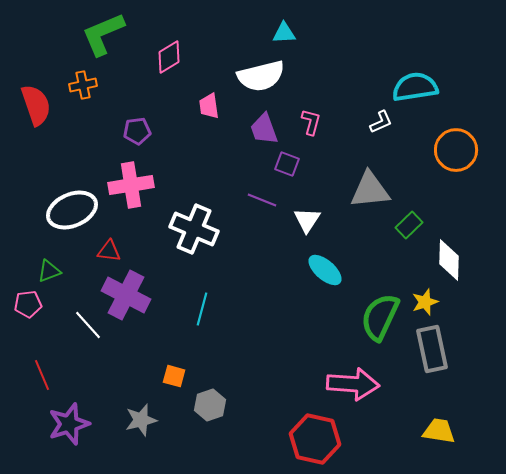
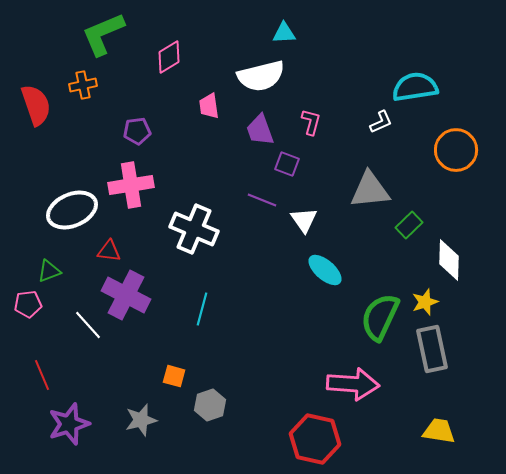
purple trapezoid: moved 4 px left, 1 px down
white triangle: moved 3 px left; rotated 8 degrees counterclockwise
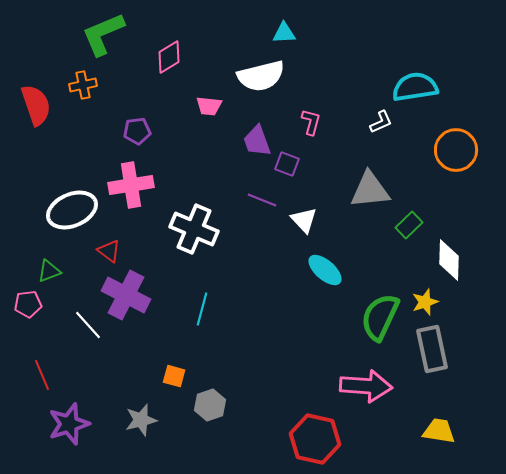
pink trapezoid: rotated 76 degrees counterclockwise
purple trapezoid: moved 3 px left, 11 px down
white triangle: rotated 8 degrees counterclockwise
red triangle: rotated 30 degrees clockwise
pink arrow: moved 13 px right, 2 px down
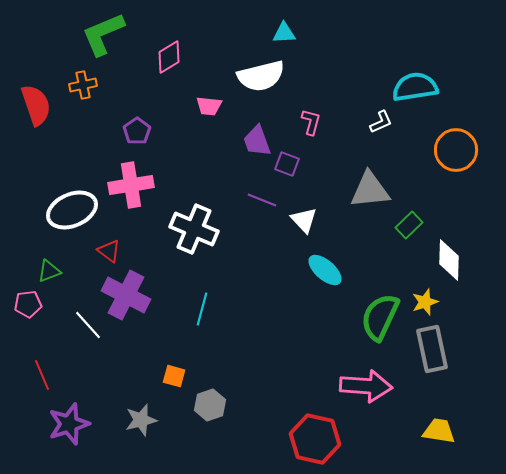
purple pentagon: rotated 28 degrees counterclockwise
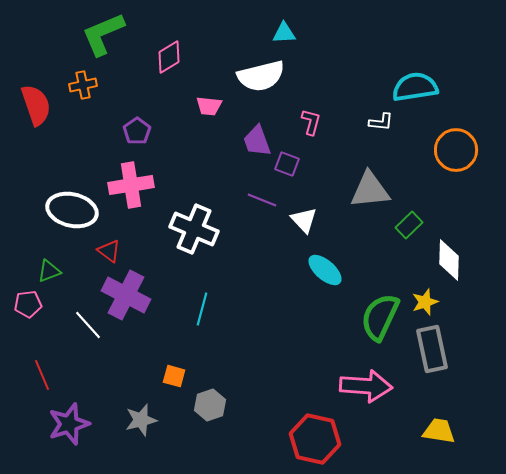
white L-shape: rotated 30 degrees clockwise
white ellipse: rotated 36 degrees clockwise
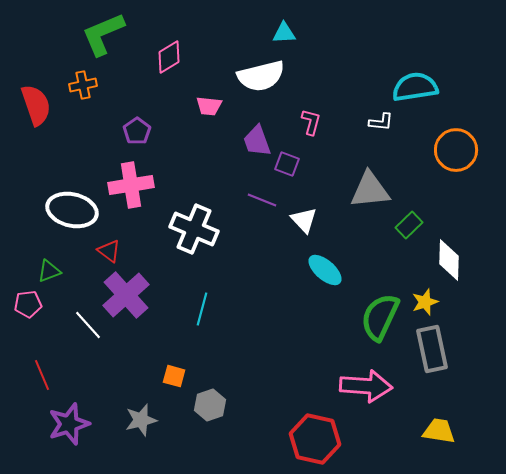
purple cross: rotated 21 degrees clockwise
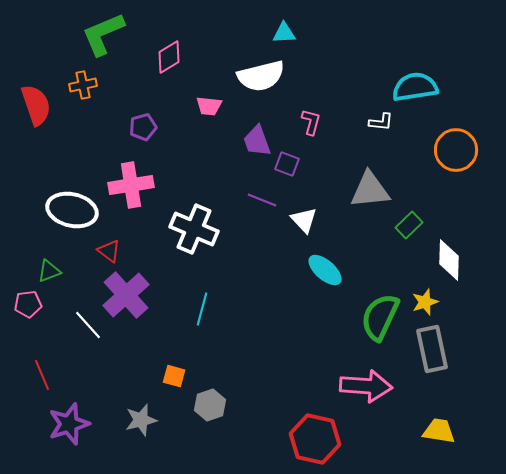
purple pentagon: moved 6 px right, 4 px up; rotated 20 degrees clockwise
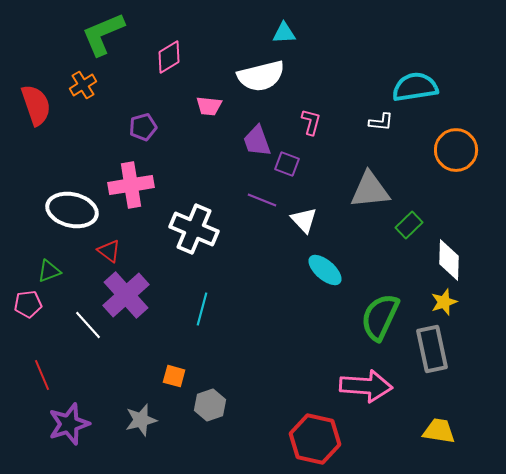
orange cross: rotated 20 degrees counterclockwise
yellow star: moved 19 px right
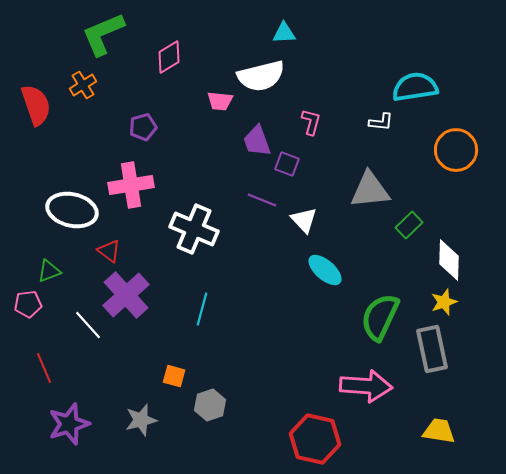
pink trapezoid: moved 11 px right, 5 px up
red line: moved 2 px right, 7 px up
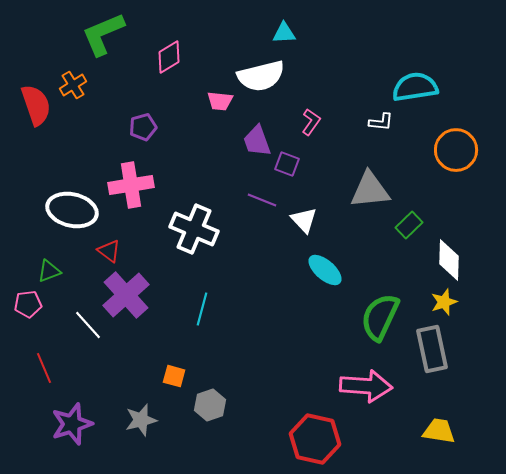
orange cross: moved 10 px left
pink L-shape: rotated 20 degrees clockwise
purple star: moved 3 px right
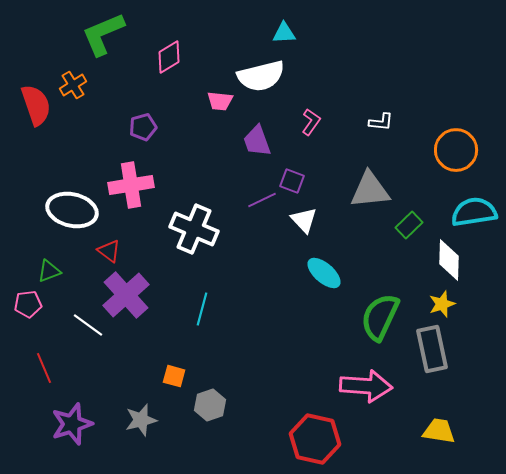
cyan semicircle: moved 59 px right, 125 px down
purple square: moved 5 px right, 17 px down
purple line: rotated 48 degrees counterclockwise
cyan ellipse: moved 1 px left, 3 px down
yellow star: moved 2 px left, 2 px down
white line: rotated 12 degrees counterclockwise
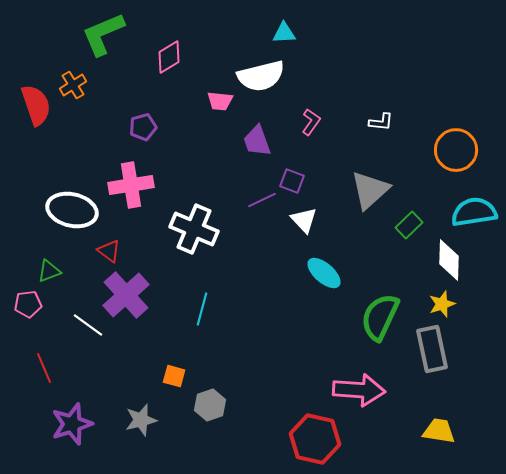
gray triangle: rotated 36 degrees counterclockwise
pink arrow: moved 7 px left, 4 px down
